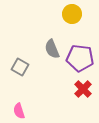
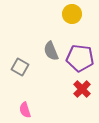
gray semicircle: moved 1 px left, 2 px down
red cross: moved 1 px left
pink semicircle: moved 6 px right, 1 px up
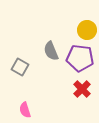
yellow circle: moved 15 px right, 16 px down
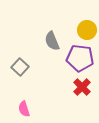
gray semicircle: moved 1 px right, 10 px up
gray square: rotated 12 degrees clockwise
red cross: moved 2 px up
pink semicircle: moved 1 px left, 1 px up
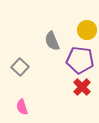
purple pentagon: moved 2 px down
pink semicircle: moved 2 px left, 2 px up
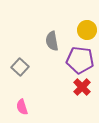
gray semicircle: rotated 12 degrees clockwise
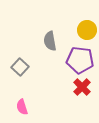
gray semicircle: moved 2 px left
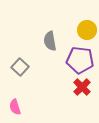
pink semicircle: moved 7 px left
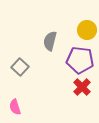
gray semicircle: rotated 24 degrees clockwise
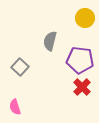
yellow circle: moved 2 px left, 12 px up
